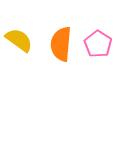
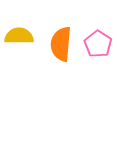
yellow semicircle: moved 4 px up; rotated 36 degrees counterclockwise
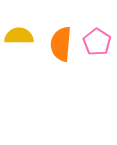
pink pentagon: moved 1 px left, 2 px up
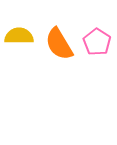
orange semicircle: moved 2 px left; rotated 36 degrees counterclockwise
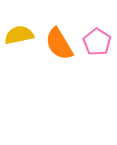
yellow semicircle: moved 1 px up; rotated 12 degrees counterclockwise
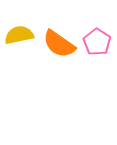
orange semicircle: rotated 24 degrees counterclockwise
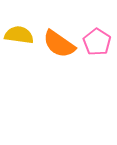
yellow semicircle: rotated 20 degrees clockwise
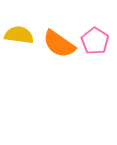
pink pentagon: moved 2 px left, 1 px up
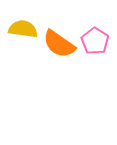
yellow semicircle: moved 4 px right, 6 px up
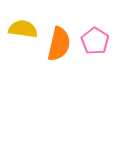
orange semicircle: rotated 112 degrees counterclockwise
